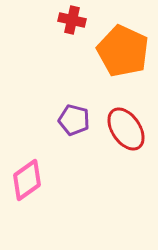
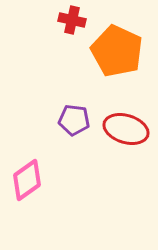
orange pentagon: moved 6 px left
purple pentagon: rotated 8 degrees counterclockwise
red ellipse: rotated 39 degrees counterclockwise
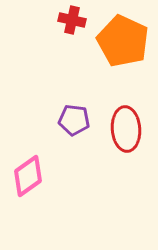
orange pentagon: moved 6 px right, 10 px up
red ellipse: rotated 69 degrees clockwise
pink diamond: moved 1 px right, 4 px up
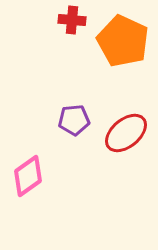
red cross: rotated 8 degrees counterclockwise
purple pentagon: rotated 12 degrees counterclockwise
red ellipse: moved 4 px down; rotated 54 degrees clockwise
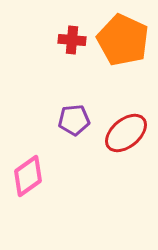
red cross: moved 20 px down
orange pentagon: moved 1 px up
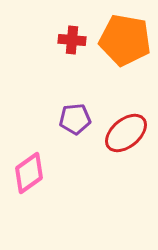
orange pentagon: moved 2 px right; rotated 15 degrees counterclockwise
purple pentagon: moved 1 px right, 1 px up
pink diamond: moved 1 px right, 3 px up
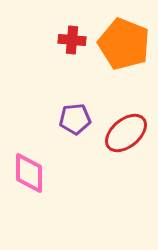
orange pentagon: moved 1 px left, 4 px down; rotated 12 degrees clockwise
pink diamond: rotated 54 degrees counterclockwise
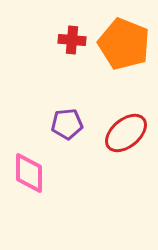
purple pentagon: moved 8 px left, 5 px down
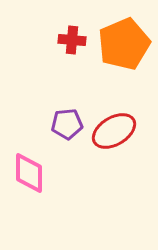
orange pentagon: rotated 27 degrees clockwise
red ellipse: moved 12 px left, 2 px up; rotated 9 degrees clockwise
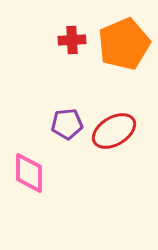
red cross: rotated 8 degrees counterclockwise
